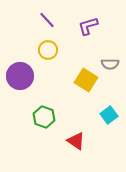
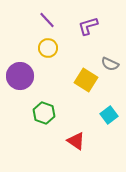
yellow circle: moved 2 px up
gray semicircle: rotated 24 degrees clockwise
green hexagon: moved 4 px up
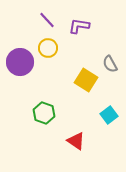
purple L-shape: moved 9 px left; rotated 25 degrees clockwise
gray semicircle: rotated 36 degrees clockwise
purple circle: moved 14 px up
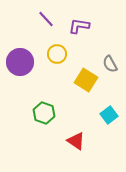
purple line: moved 1 px left, 1 px up
yellow circle: moved 9 px right, 6 px down
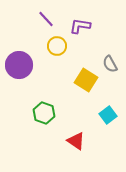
purple L-shape: moved 1 px right
yellow circle: moved 8 px up
purple circle: moved 1 px left, 3 px down
cyan square: moved 1 px left
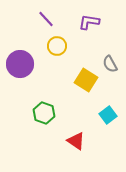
purple L-shape: moved 9 px right, 4 px up
purple circle: moved 1 px right, 1 px up
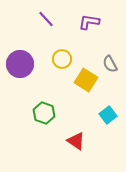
yellow circle: moved 5 px right, 13 px down
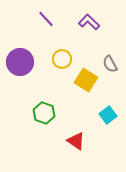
purple L-shape: rotated 35 degrees clockwise
purple circle: moved 2 px up
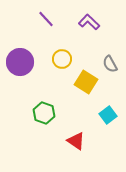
yellow square: moved 2 px down
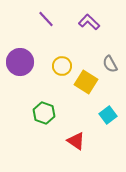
yellow circle: moved 7 px down
